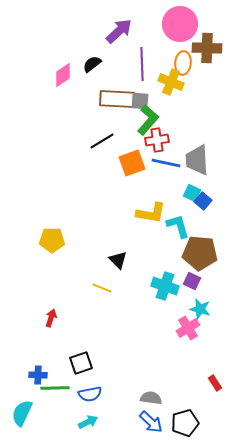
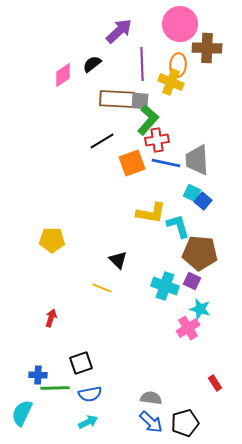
orange ellipse: moved 5 px left, 2 px down
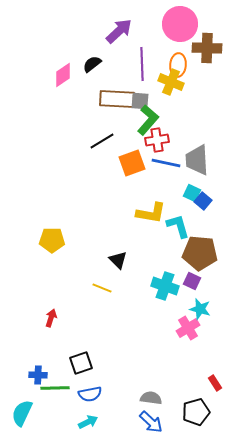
black pentagon: moved 11 px right, 11 px up
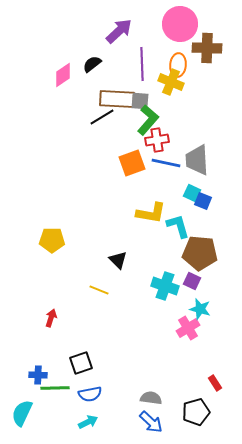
black line: moved 24 px up
blue square: rotated 18 degrees counterclockwise
yellow line: moved 3 px left, 2 px down
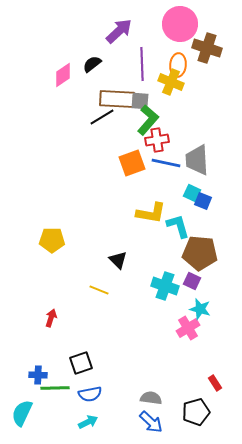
brown cross: rotated 16 degrees clockwise
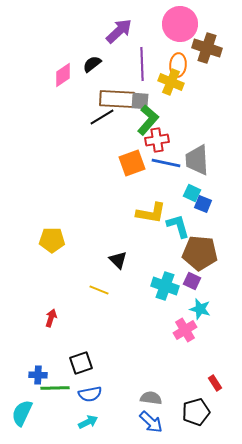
blue square: moved 3 px down
pink cross: moved 3 px left, 2 px down
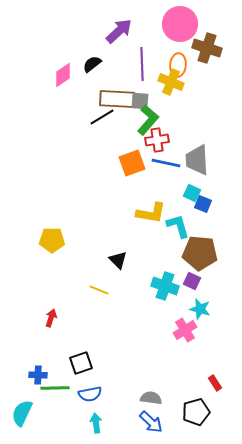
cyan arrow: moved 8 px right, 1 px down; rotated 72 degrees counterclockwise
